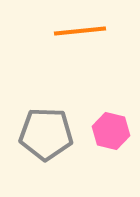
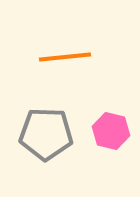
orange line: moved 15 px left, 26 px down
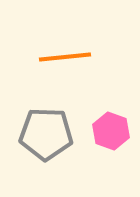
pink hexagon: rotated 6 degrees clockwise
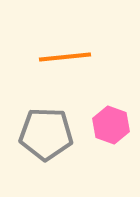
pink hexagon: moved 6 px up
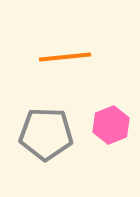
pink hexagon: rotated 18 degrees clockwise
